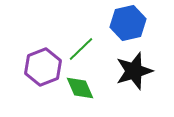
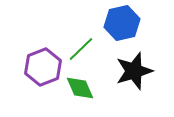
blue hexagon: moved 6 px left
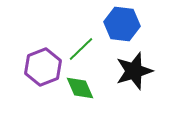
blue hexagon: moved 1 px down; rotated 20 degrees clockwise
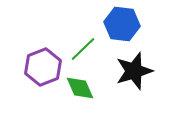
green line: moved 2 px right
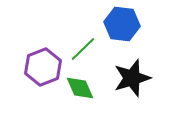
black star: moved 2 px left, 7 px down
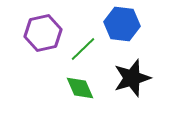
purple hexagon: moved 34 px up; rotated 9 degrees clockwise
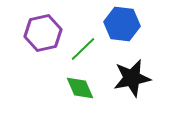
black star: rotated 6 degrees clockwise
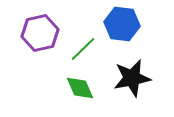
purple hexagon: moved 3 px left
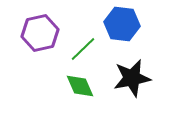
green diamond: moved 2 px up
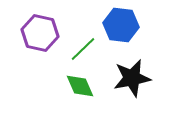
blue hexagon: moved 1 px left, 1 px down
purple hexagon: rotated 24 degrees clockwise
